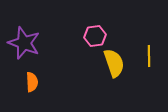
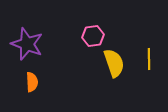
pink hexagon: moved 2 px left
purple star: moved 3 px right, 1 px down
yellow line: moved 3 px down
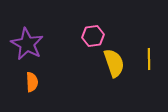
purple star: rotated 8 degrees clockwise
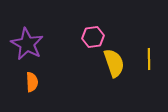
pink hexagon: moved 1 px down
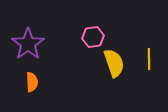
purple star: moved 1 px right; rotated 8 degrees clockwise
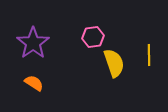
purple star: moved 5 px right, 1 px up
yellow line: moved 4 px up
orange semicircle: moved 2 px right, 1 px down; rotated 54 degrees counterclockwise
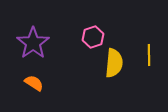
pink hexagon: rotated 10 degrees counterclockwise
yellow semicircle: rotated 24 degrees clockwise
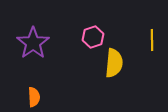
yellow line: moved 3 px right, 15 px up
orange semicircle: moved 14 px down; rotated 54 degrees clockwise
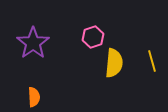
yellow line: moved 21 px down; rotated 15 degrees counterclockwise
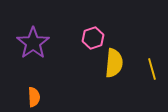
pink hexagon: moved 1 px down
yellow line: moved 8 px down
